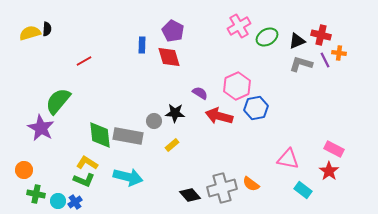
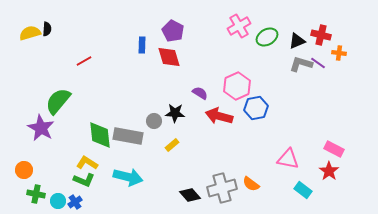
purple line: moved 7 px left, 3 px down; rotated 28 degrees counterclockwise
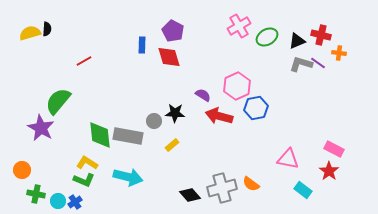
purple semicircle: moved 3 px right, 2 px down
orange circle: moved 2 px left
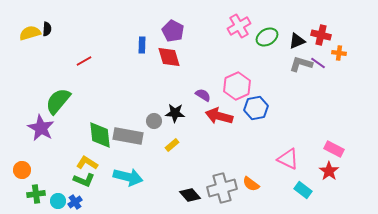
pink triangle: rotated 15 degrees clockwise
green cross: rotated 18 degrees counterclockwise
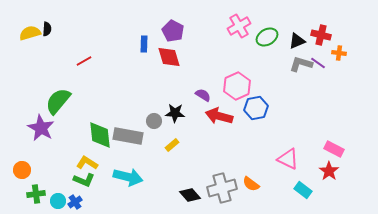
blue rectangle: moved 2 px right, 1 px up
